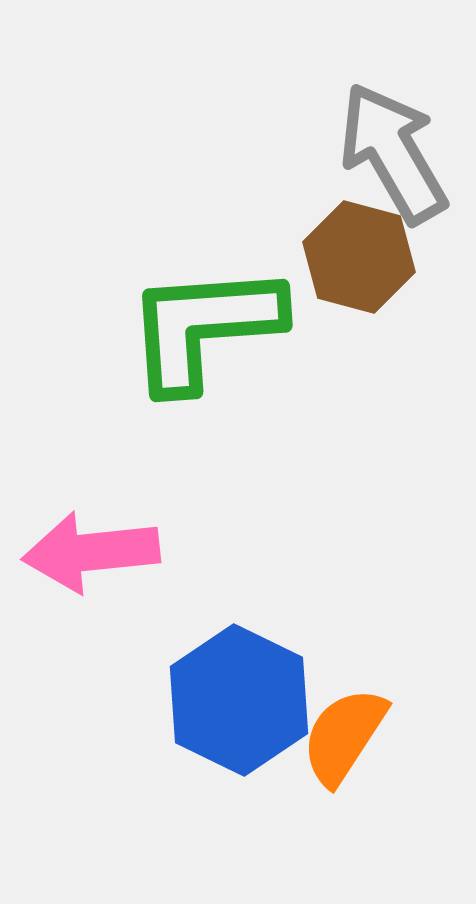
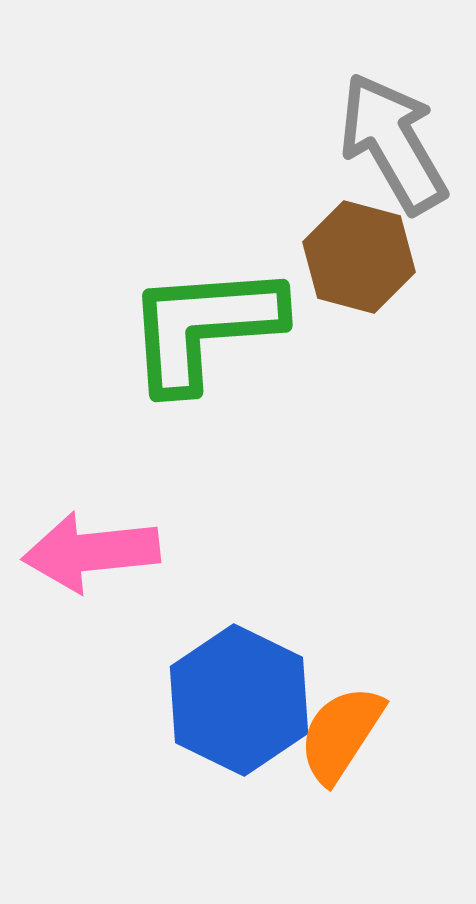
gray arrow: moved 10 px up
orange semicircle: moved 3 px left, 2 px up
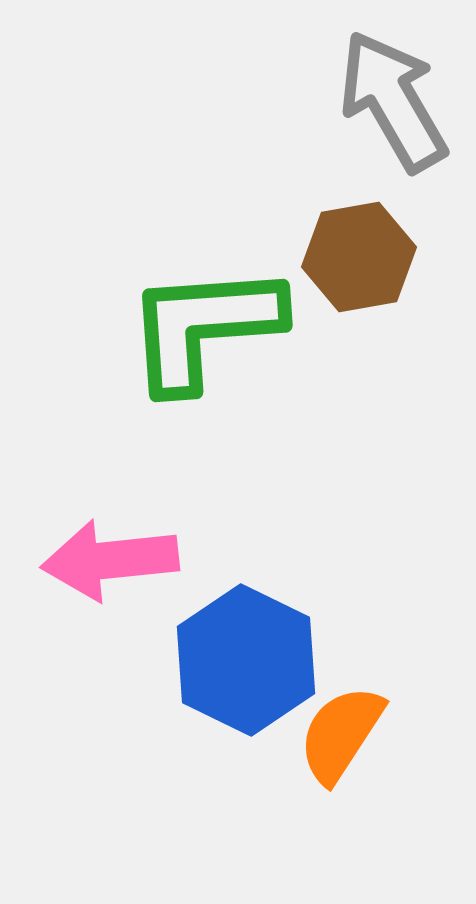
gray arrow: moved 42 px up
brown hexagon: rotated 25 degrees counterclockwise
pink arrow: moved 19 px right, 8 px down
blue hexagon: moved 7 px right, 40 px up
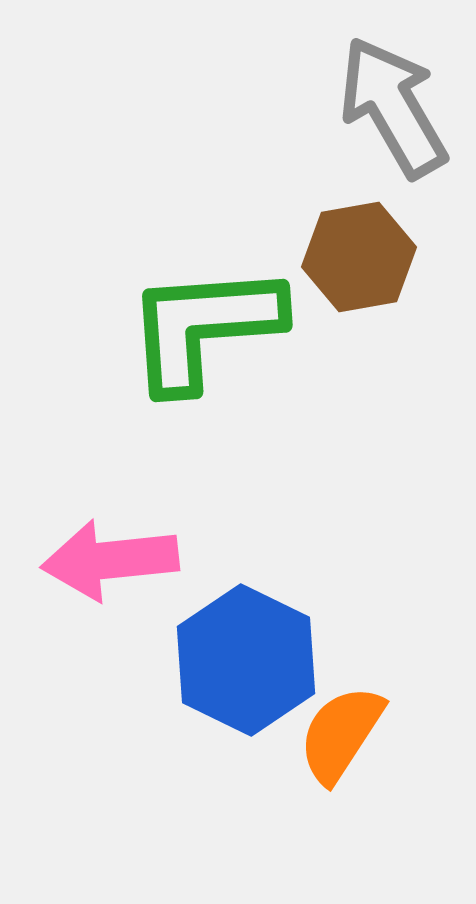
gray arrow: moved 6 px down
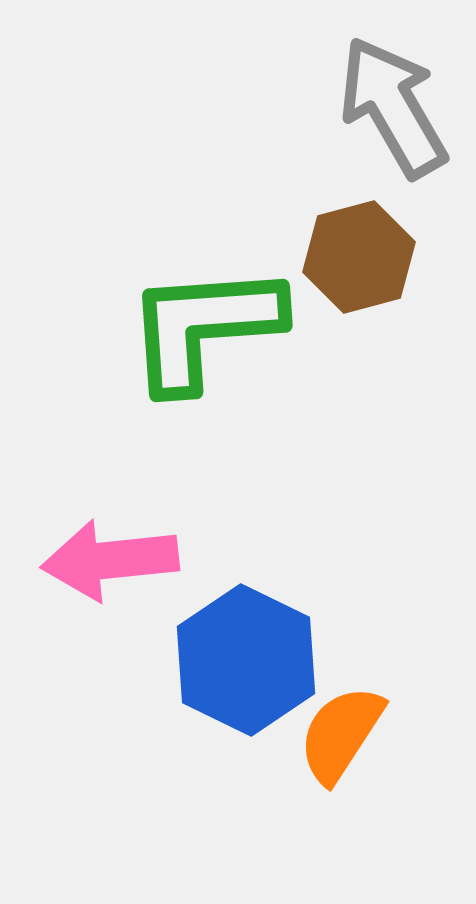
brown hexagon: rotated 5 degrees counterclockwise
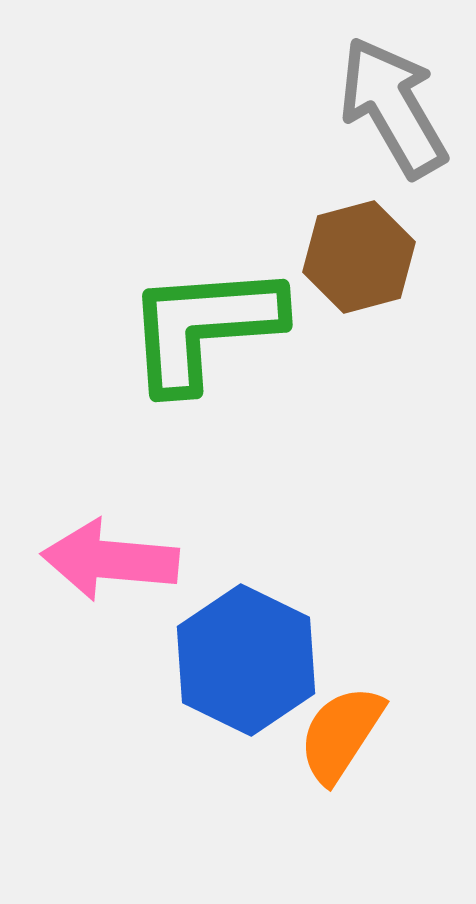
pink arrow: rotated 11 degrees clockwise
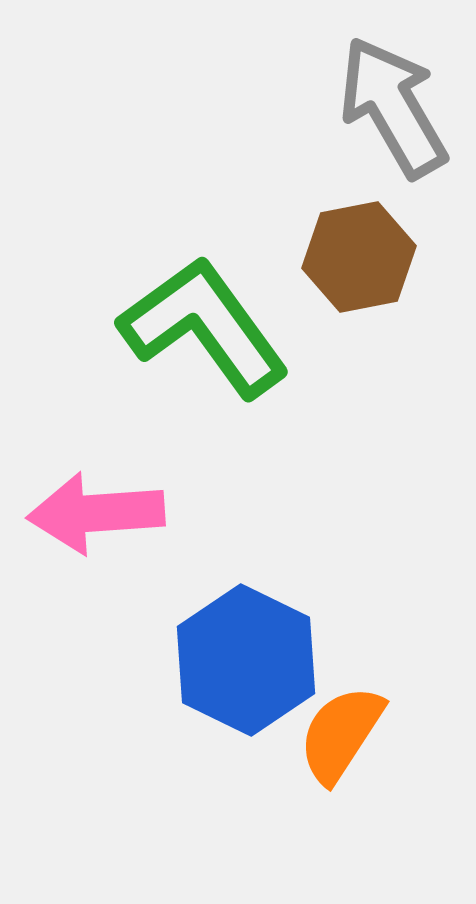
brown hexagon: rotated 4 degrees clockwise
green L-shape: rotated 58 degrees clockwise
pink arrow: moved 14 px left, 47 px up; rotated 9 degrees counterclockwise
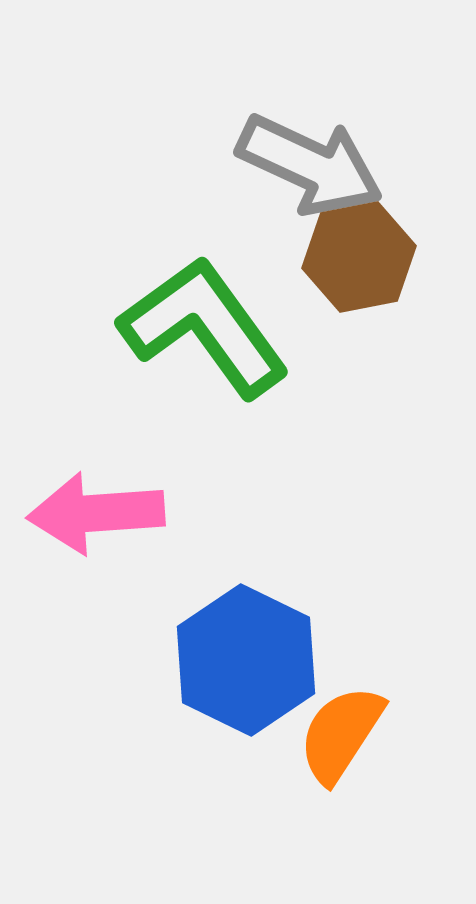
gray arrow: moved 83 px left, 58 px down; rotated 145 degrees clockwise
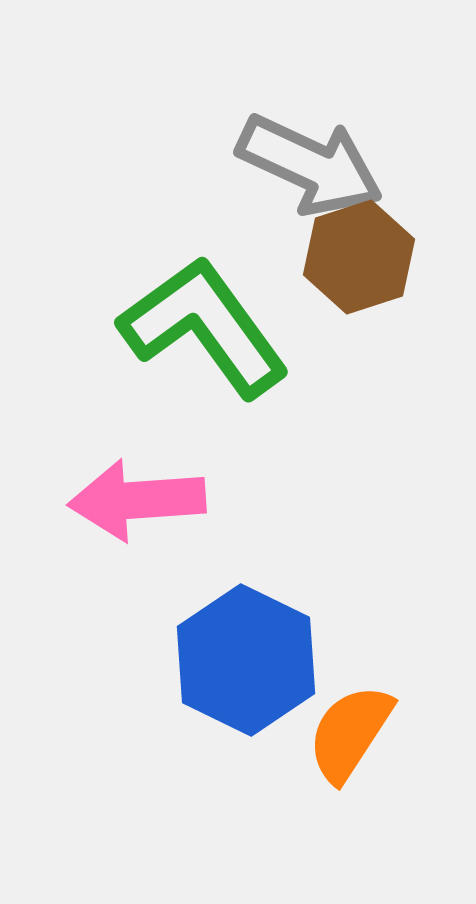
brown hexagon: rotated 7 degrees counterclockwise
pink arrow: moved 41 px right, 13 px up
orange semicircle: moved 9 px right, 1 px up
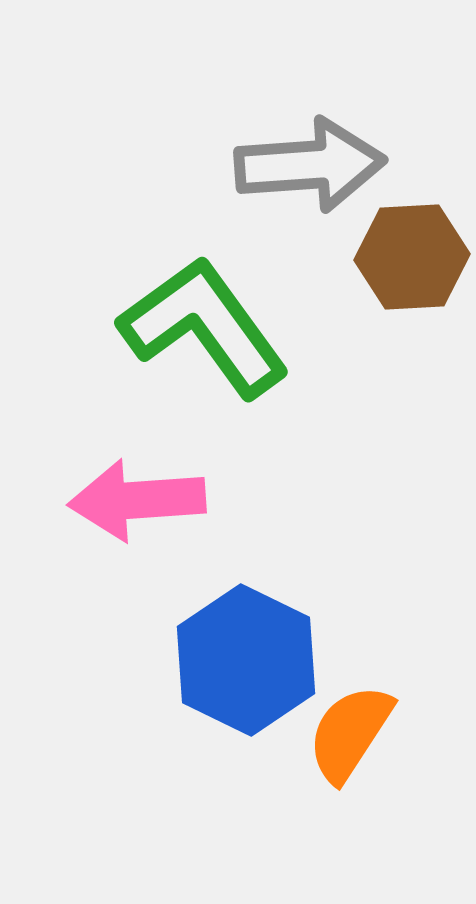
gray arrow: rotated 29 degrees counterclockwise
brown hexagon: moved 53 px right; rotated 15 degrees clockwise
